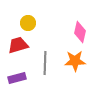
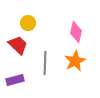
pink diamond: moved 4 px left
red trapezoid: rotated 60 degrees clockwise
orange star: rotated 25 degrees counterclockwise
purple rectangle: moved 2 px left, 2 px down
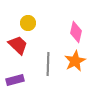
gray line: moved 3 px right, 1 px down
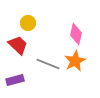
pink diamond: moved 2 px down
gray line: rotated 70 degrees counterclockwise
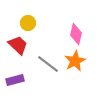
gray line: rotated 15 degrees clockwise
